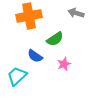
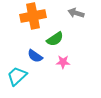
orange cross: moved 4 px right
pink star: moved 1 px left, 2 px up; rotated 24 degrees clockwise
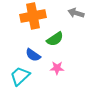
blue semicircle: moved 2 px left, 1 px up
pink star: moved 6 px left, 6 px down
cyan trapezoid: moved 3 px right
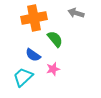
orange cross: moved 1 px right, 2 px down
green semicircle: rotated 96 degrees counterclockwise
pink star: moved 4 px left, 1 px down; rotated 16 degrees counterclockwise
cyan trapezoid: moved 3 px right, 1 px down
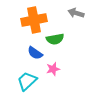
orange cross: moved 2 px down
green semicircle: rotated 120 degrees clockwise
blue semicircle: moved 2 px right, 2 px up
cyan trapezoid: moved 4 px right, 4 px down
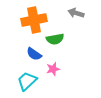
blue semicircle: moved 1 px left, 1 px down
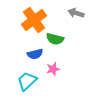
orange cross: rotated 25 degrees counterclockwise
green semicircle: rotated 24 degrees clockwise
blue semicircle: moved 1 px right; rotated 49 degrees counterclockwise
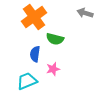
gray arrow: moved 9 px right
orange cross: moved 3 px up
blue semicircle: rotated 112 degrees clockwise
cyan trapezoid: rotated 20 degrees clockwise
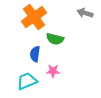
pink star: moved 2 px down; rotated 16 degrees clockwise
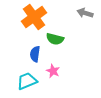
pink star: rotated 24 degrees clockwise
